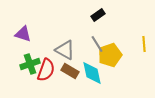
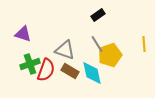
gray triangle: rotated 10 degrees counterclockwise
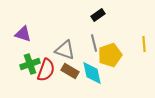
gray line: moved 3 px left, 1 px up; rotated 18 degrees clockwise
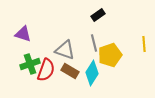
cyan diamond: rotated 45 degrees clockwise
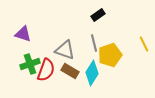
yellow line: rotated 21 degrees counterclockwise
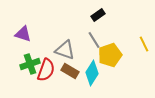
gray line: moved 3 px up; rotated 18 degrees counterclockwise
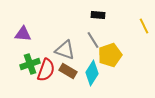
black rectangle: rotated 40 degrees clockwise
purple triangle: rotated 12 degrees counterclockwise
gray line: moved 1 px left
yellow line: moved 18 px up
brown rectangle: moved 2 px left
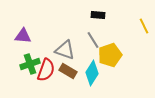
purple triangle: moved 2 px down
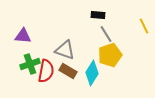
gray line: moved 13 px right, 6 px up
red semicircle: moved 1 px down; rotated 10 degrees counterclockwise
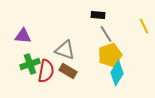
cyan diamond: moved 25 px right
